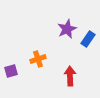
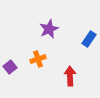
purple star: moved 18 px left
blue rectangle: moved 1 px right
purple square: moved 1 px left, 4 px up; rotated 24 degrees counterclockwise
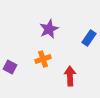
blue rectangle: moved 1 px up
orange cross: moved 5 px right
purple square: rotated 24 degrees counterclockwise
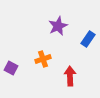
purple star: moved 9 px right, 3 px up
blue rectangle: moved 1 px left, 1 px down
purple square: moved 1 px right, 1 px down
